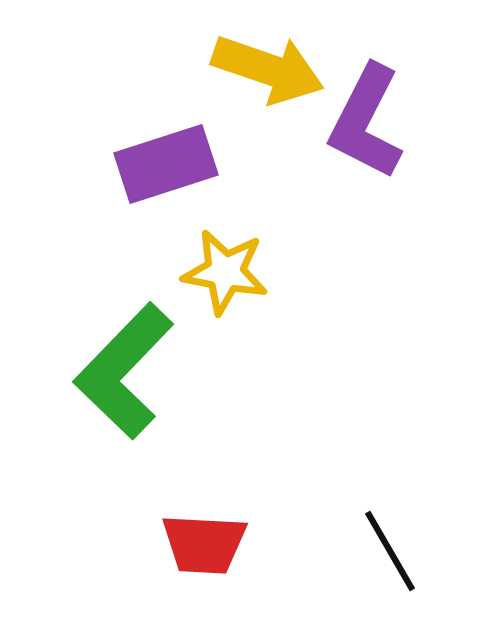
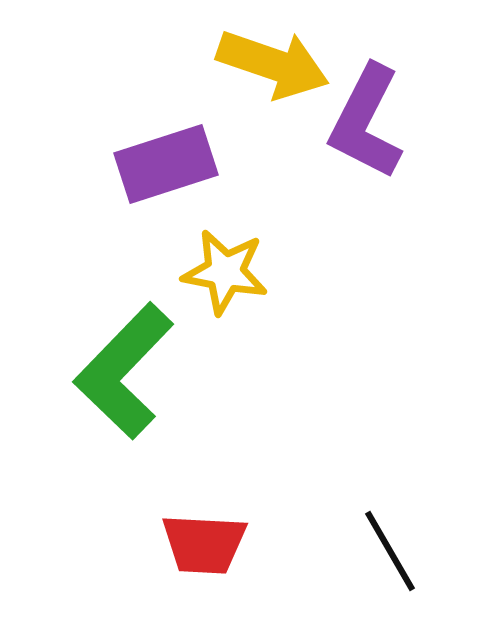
yellow arrow: moved 5 px right, 5 px up
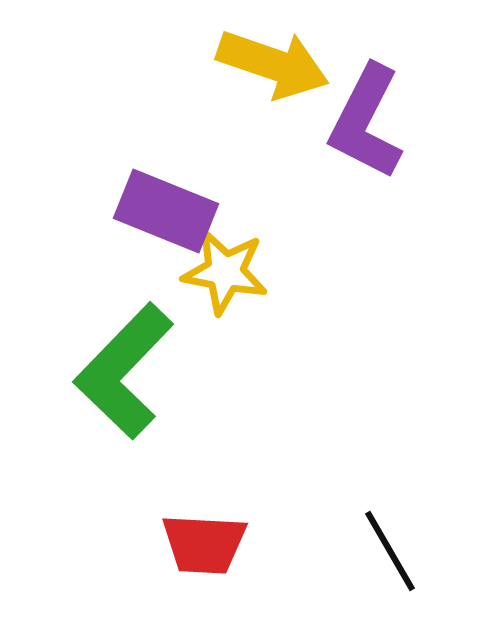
purple rectangle: moved 47 px down; rotated 40 degrees clockwise
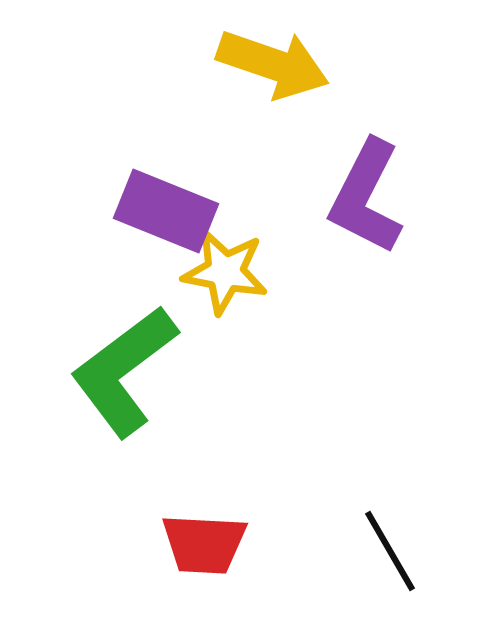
purple L-shape: moved 75 px down
green L-shape: rotated 9 degrees clockwise
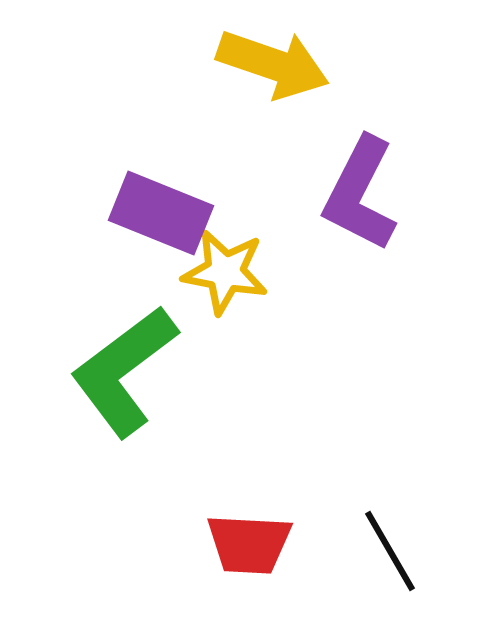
purple L-shape: moved 6 px left, 3 px up
purple rectangle: moved 5 px left, 2 px down
red trapezoid: moved 45 px right
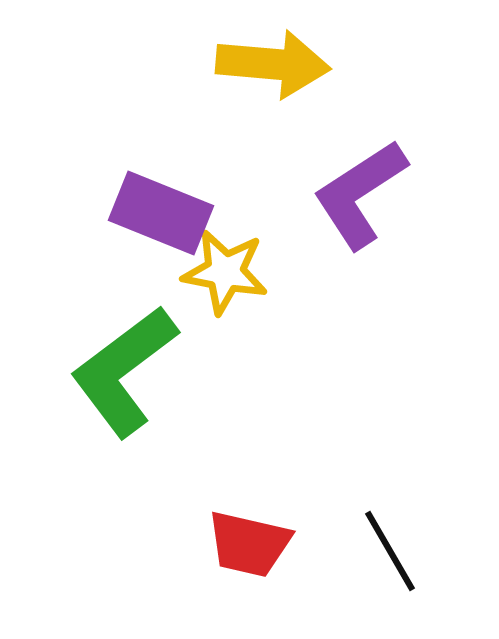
yellow arrow: rotated 14 degrees counterclockwise
purple L-shape: rotated 30 degrees clockwise
red trapezoid: rotated 10 degrees clockwise
